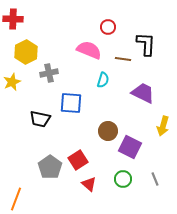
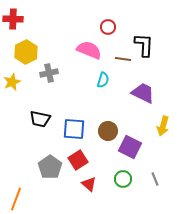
black L-shape: moved 2 px left, 1 px down
blue square: moved 3 px right, 26 px down
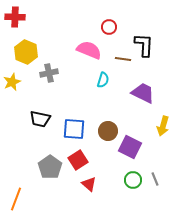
red cross: moved 2 px right, 2 px up
red circle: moved 1 px right
yellow hexagon: rotated 10 degrees counterclockwise
green circle: moved 10 px right, 1 px down
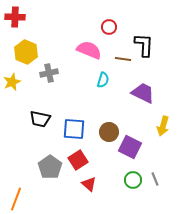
brown circle: moved 1 px right, 1 px down
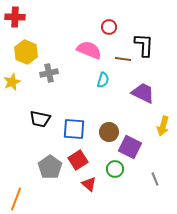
green circle: moved 18 px left, 11 px up
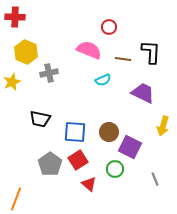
black L-shape: moved 7 px right, 7 px down
cyan semicircle: rotated 49 degrees clockwise
blue square: moved 1 px right, 3 px down
gray pentagon: moved 3 px up
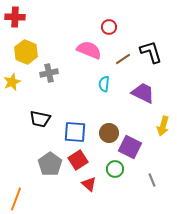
black L-shape: rotated 20 degrees counterclockwise
brown line: rotated 42 degrees counterclockwise
cyan semicircle: moved 1 px right, 4 px down; rotated 119 degrees clockwise
brown circle: moved 1 px down
gray line: moved 3 px left, 1 px down
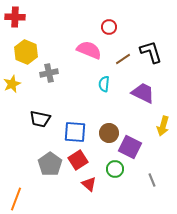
yellow star: moved 2 px down
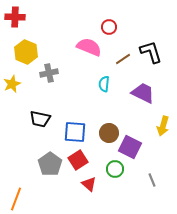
pink semicircle: moved 3 px up
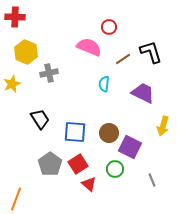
black trapezoid: rotated 135 degrees counterclockwise
red square: moved 4 px down
